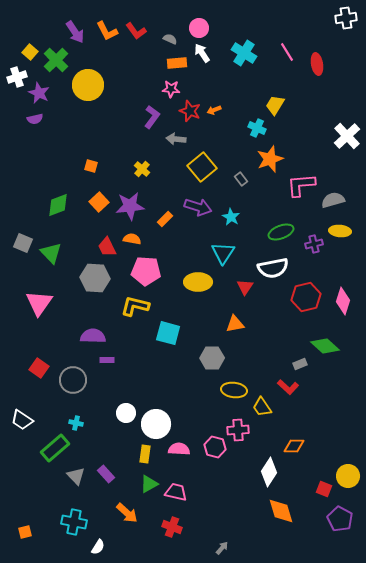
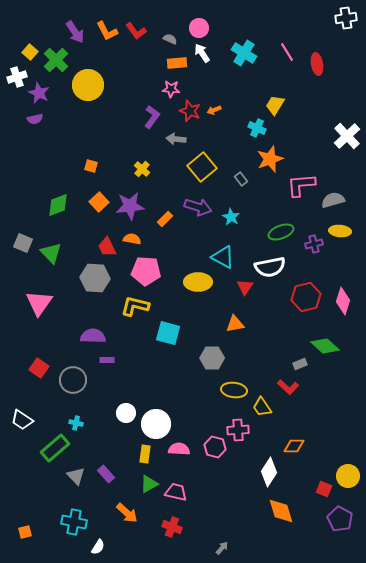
cyan triangle at (223, 253): moved 4 px down; rotated 35 degrees counterclockwise
white semicircle at (273, 268): moved 3 px left, 1 px up
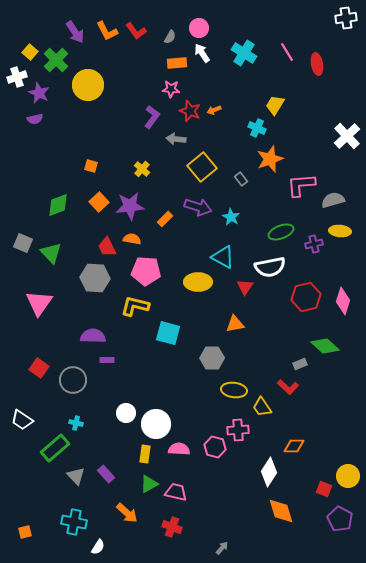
gray semicircle at (170, 39): moved 2 px up; rotated 96 degrees clockwise
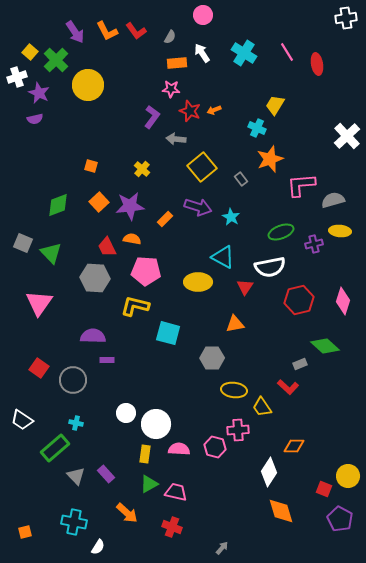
pink circle at (199, 28): moved 4 px right, 13 px up
red hexagon at (306, 297): moved 7 px left, 3 px down
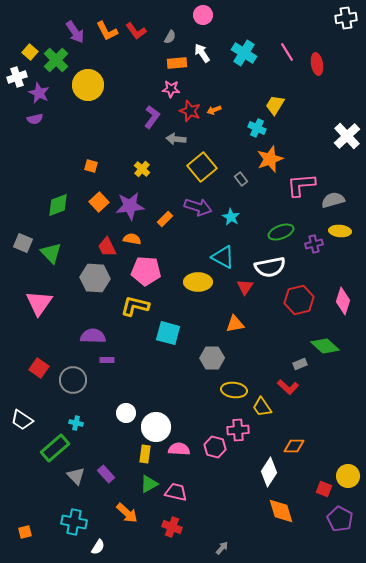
white circle at (156, 424): moved 3 px down
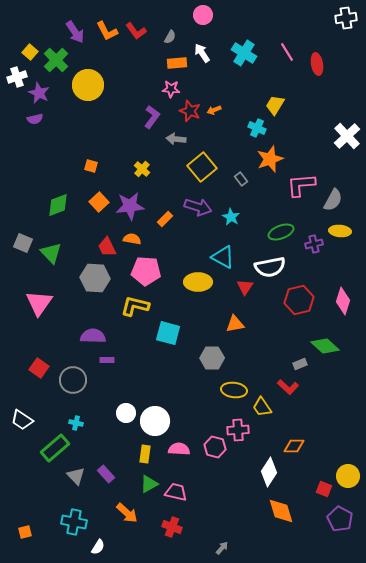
gray semicircle at (333, 200): rotated 135 degrees clockwise
white circle at (156, 427): moved 1 px left, 6 px up
